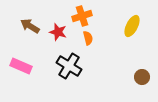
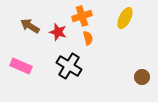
yellow ellipse: moved 7 px left, 8 px up
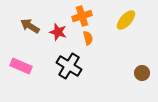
yellow ellipse: moved 1 px right, 2 px down; rotated 15 degrees clockwise
brown circle: moved 4 px up
